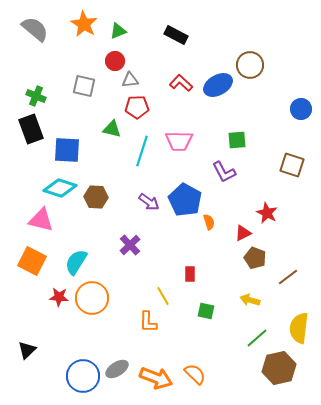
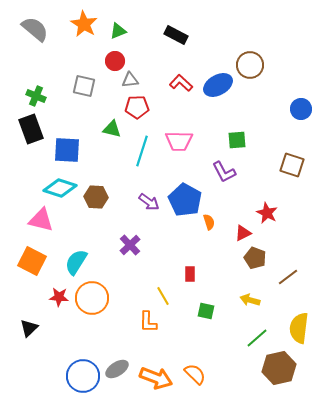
black triangle at (27, 350): moved 2 px right, 22 px up
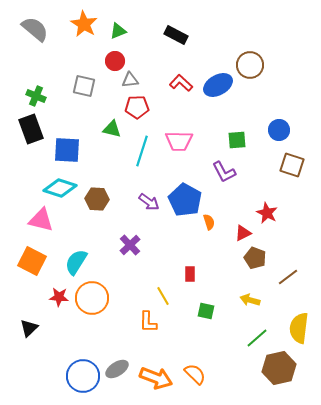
blue circle at (301, 109): moved 22 px left, 21 px down
brown hexagon at (96, 197): moved 1 px right, 2 px down
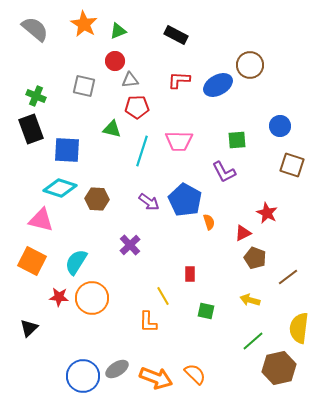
red L-shape at (181, 83): moved 2 px left, 3 px up; rotated 40 degrees counterclockwise
blue circle at (279, 130): moved 1 px right, 4 px up
green line at (257, 338): moved 4 px left, 3 px down
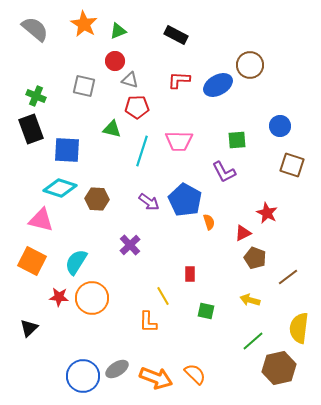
gray triangle at (130, 80): rotated 24 degrees clockwise
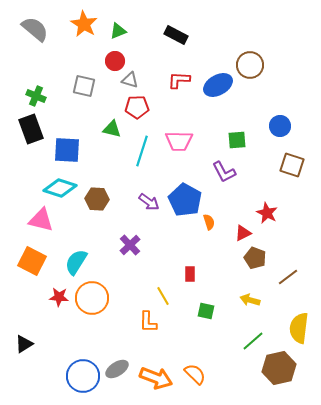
black triangle at (29, 328): moved 5 px left, 16 px down; rotated 12 degrees clockwise
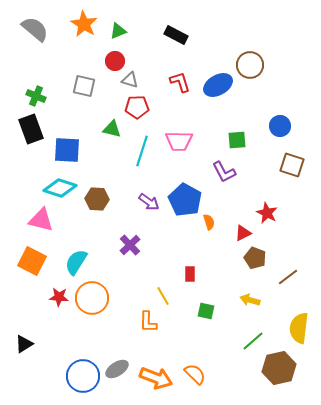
red L-shape at (179, 80): moved 1 px right, 2 px down; rotated 70 degrees clockwise
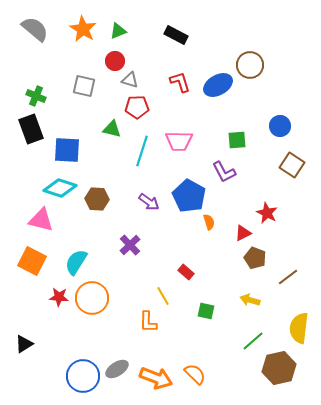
orange star at (84, 24): moved 1 px left, 5 px down
brown square at (292, 165): rotated 15 degrees clockwise
blue pentagon at (185, 200): moved 4 px right, 4 px up
red rectangle at (190, 274): moved 4 px left, 2 px up; rotated 49 degrees counterclockwise
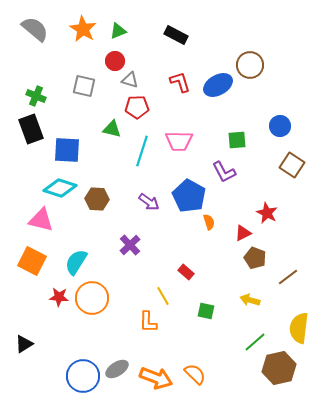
green line at (253, 341): moved 2 px right, 1 px down
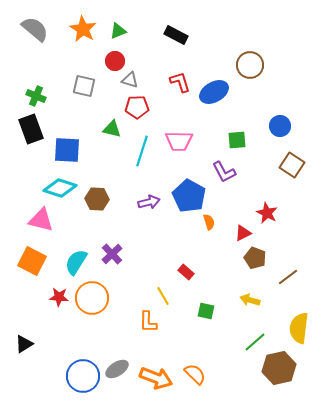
blue ellipse at (218, 85): moved 4 px left, 7 px down
purple arrow at (149, 202): rotated 50 degrees counterclockwise
purple cross at (130, 245): moved 18 px left, 9 px down
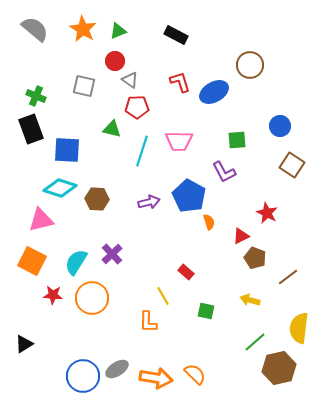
gray triangle at (130, 80): rotated 18 degrees clockwise
pink triangle at (41, 220): rotated 28 degrees counterclockwise
red triangle at (243, 233): moved 2 px left, 3 px down
red star at (59, 297): moved 6 px left, 2 px up
orange arrow at (156, 378): rotated 12 degrees counterclockwise
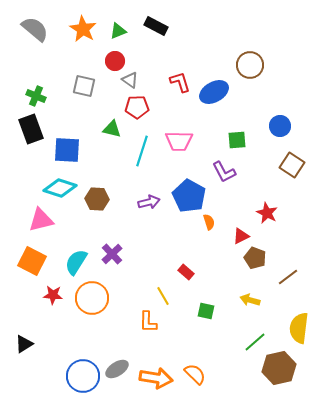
black rectangle at (176, 35): moved 20 px left, 9 px up
